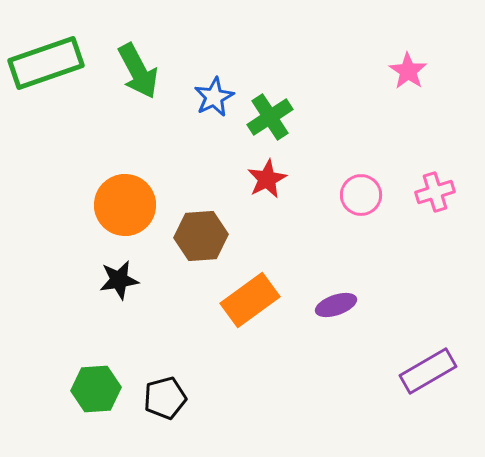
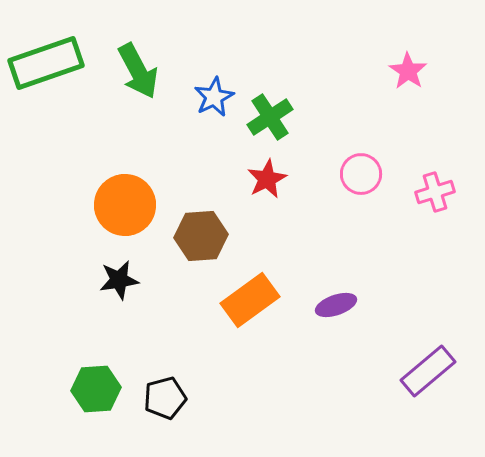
pink circle: moved 21 px up
purple rectangle: rotated 10 degrees counterclockwise
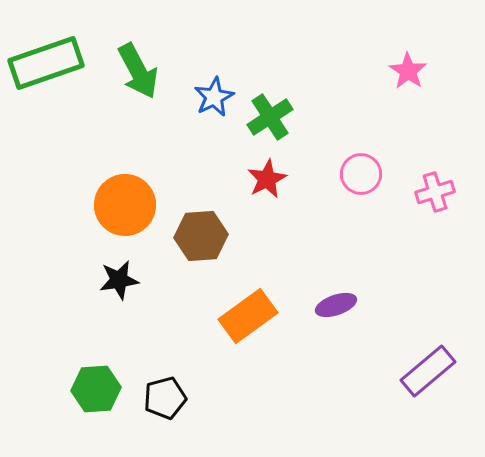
orange rectangle: moved 2 px left, 16 px down
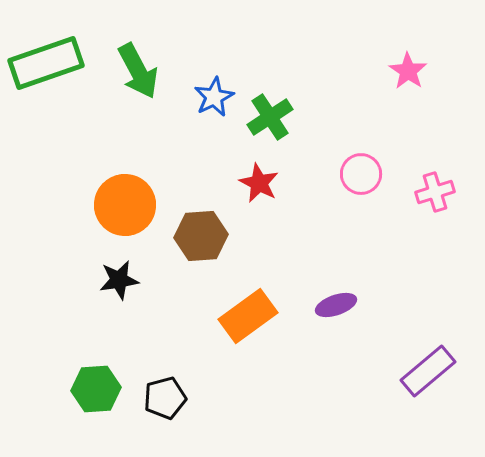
red star: moved 8 px left, 4 px down; rotated 18 degrees counterclockwise
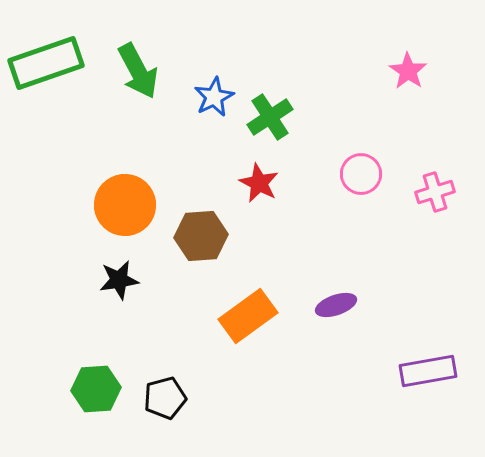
purple rectangle: rotated 30 degrees clockwise
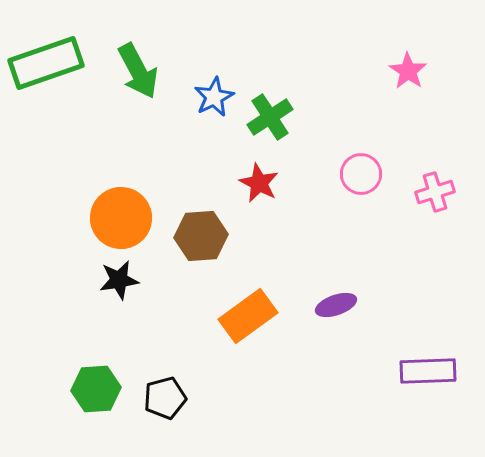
orange circle: moved 4 px left, 13 px down
purple rectangle: rotated 8 degrees clockwise
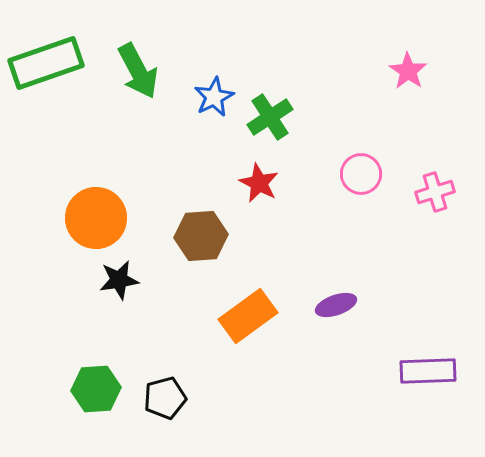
orange circle: moved 25 px left
